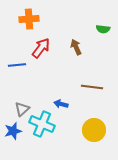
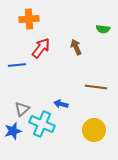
brown line: moved 4 px right
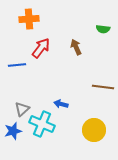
brown line: moved 7 px right
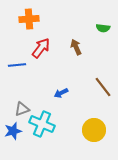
green semicircle: moved 1 px up
brown line: rotated 45 degrees clockwise
blue arrow: moved 11 px up; rotated 40 degrees counterclockwise
gray triangle: rotated 21 degrees clockwise
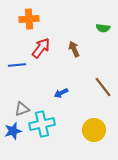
brown arrow: moved 2 px left, 2 px down
cyan cross: rotated 35 degrees counterclockwise
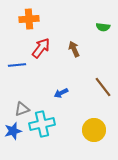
green semicircle: moved 1 px up
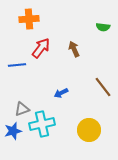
yellow circle: moved 5 px left
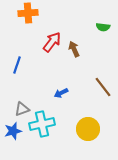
orange cross: moved 1 px left, 6 px up
red arrow: moved 11 px right, 6 px up
blue line: rotated 66 degrees counterclockwise
yellow circle: moved 1 px left, 1 px up
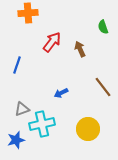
green semicircle: rotated 64 degrees clockwise
brown arrow: moved 6 px right
blue star: moved 3 px right, 9 px down
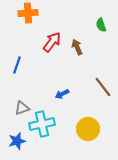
green semicircle: moved 2 px left, 2 px up
brown arrow: moved 3 px left, 2 px up
blue arrow: moved 1 px right, 1 px down
gray triangle: moved 1 px up
blue star: moved 1 px right, 1 px down
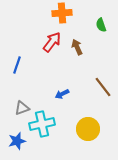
orange cross: moved 34 px right
